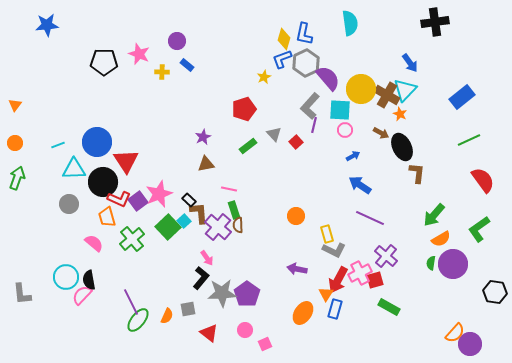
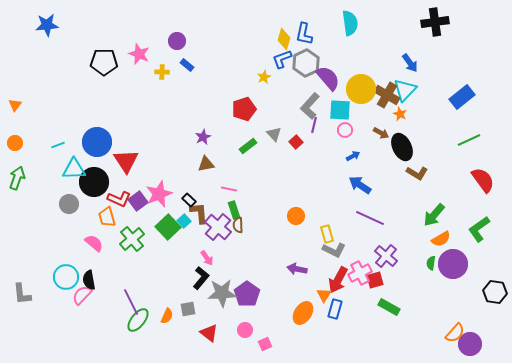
brown L-shape at (417, 173): rotated 115 degrees clockwise
black circle at (103, 182): moved 9 px left
orange triangle at (326, 294): moved 2 px left, 1 px down
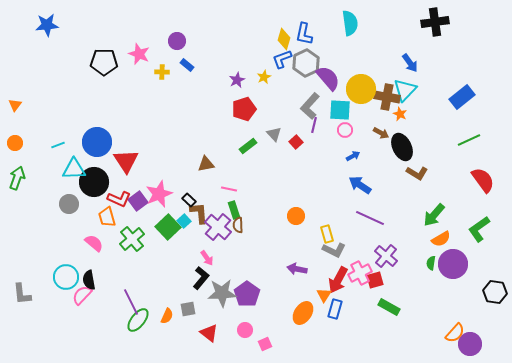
brown cross at (387, 95): moved 2 px down; rotated 20 degrees counterclockwise
purple star at (203, 137): moved 34 px right, 57 px up
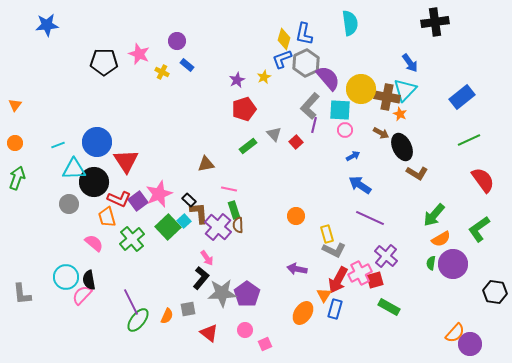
yellow cross at (162, 72): rotated 24 degrees clockwise
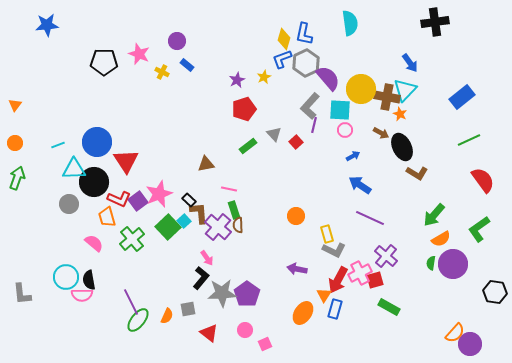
pink semicircle at (82, 295): rotated 135 degrees counterclockwise
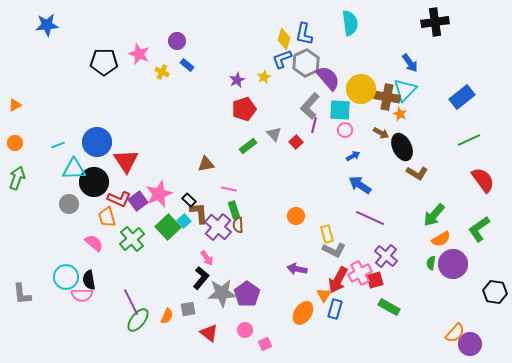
orange triangle at (15, 105): rotated 24 degrees clockwise
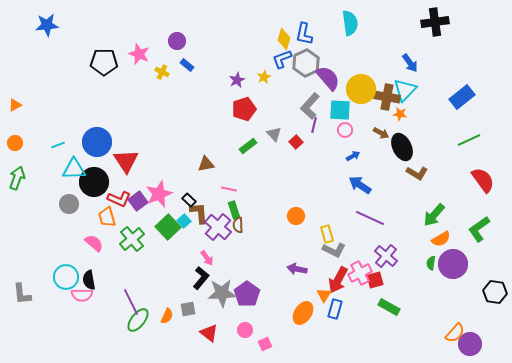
orange star at (400, 114): rotated 16 degrees counterclockwise
